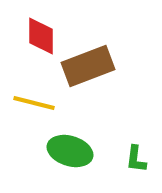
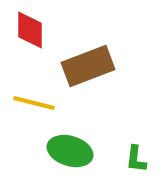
red diamond: moved 11 px left, 6 px up
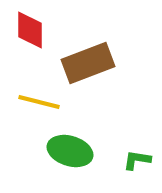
brown rectangle: moved 3 px up
yellow line: moved 5 px right, 1 px up
green L-shape: moved 1 px right, 1 px down; rotated 92 degrees clockwise
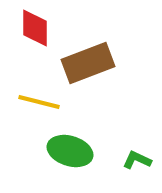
red diamond: moved 5 px right, 2 px up
green L-shape: rotated 16 degrees clockwise
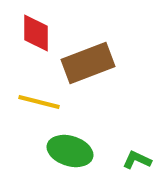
red diamond: moved 1 px right, 5 px down
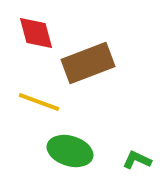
red diamond: rotated 15 degrees counterclockwise
yellow line: rotated 6 degrees clockwise
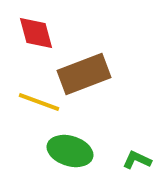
brown rectangle: moved 4 px left, 11 px down
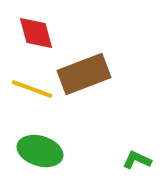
yellow line: moved 7 px left, 13 px up
green ellipse: moved 30 px left
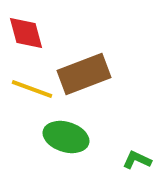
red diamond: moved 10 px left
green ellipse: moved 26 px right, 14 px up
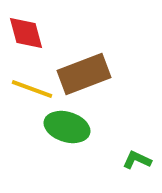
green ellipse: moved 1 px right, 10 px up
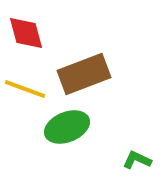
yellow line: moved 7 px left
green ellipse: rotated 39 degrees counterclockwise
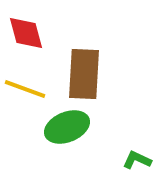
brown rectangle: rotated 66 degrees counterclockwise
